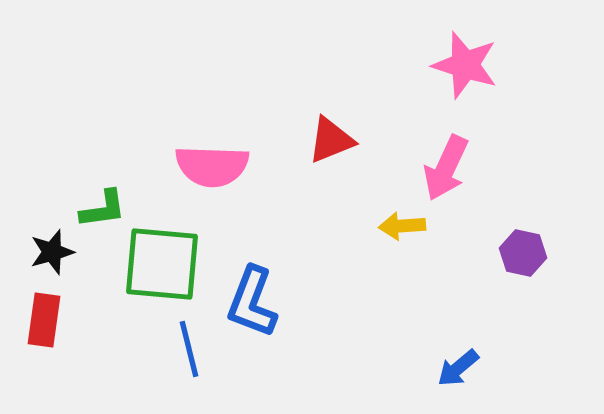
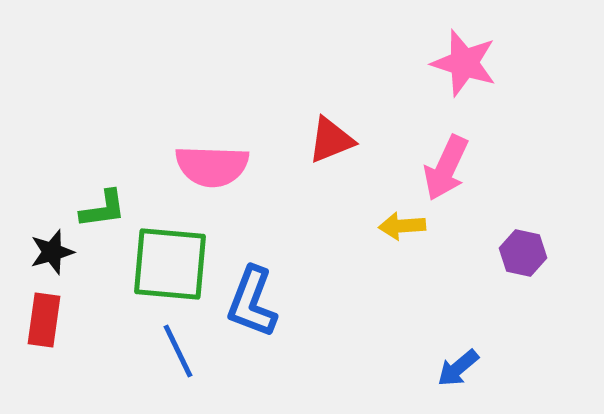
pink star: moved 1 px left, 2 px up
green square: moved 8 px right
blue line: moved 11 px left, 2 px down; rotated 12 degrees counterclockwise
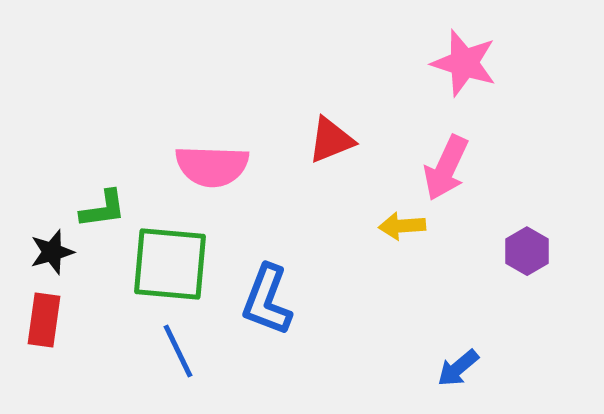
purple hexagon: moved 4 px right, 2 px up; rotated 18 degrees clockwise
blue L-shape: moved 15 px right, 2 px up
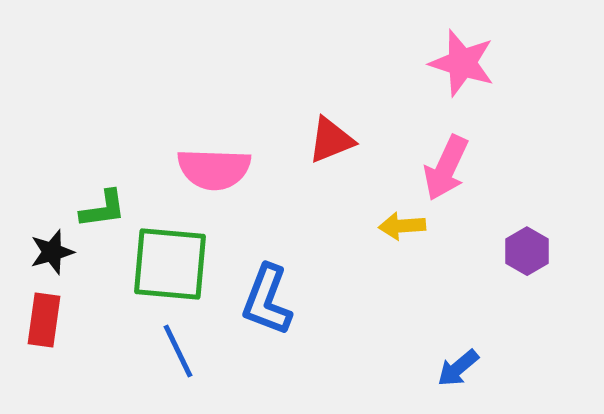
pink star: moved 2 px left
pink semicircle: moved 2 px right, 3 px down
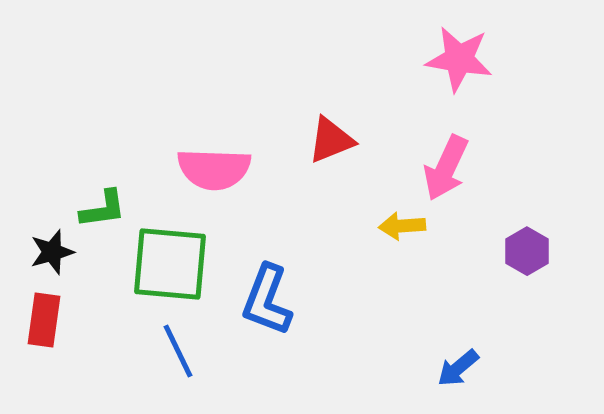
pink star: moved 3 px left, 4 px up; rotated 8 degrees counterclockwise
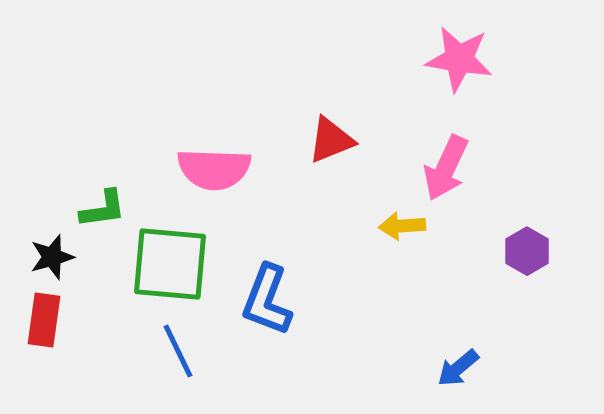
black star: moved 5 px down
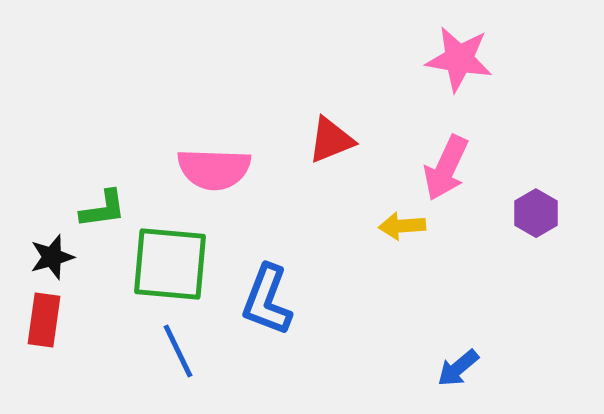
purple hexagon: moved 9 px right, 38 px up
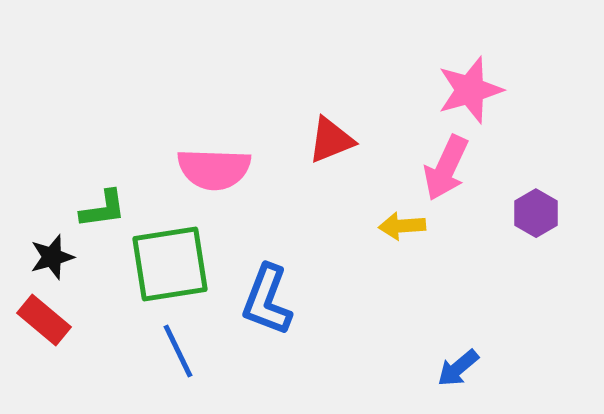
pink star: moved 11 px right, 31 px down; rotated 26 degrees counterclockwise
green square: rotated 14 degrees counterclockwise
red rectangle: rotated 58 degrees counterclockwise
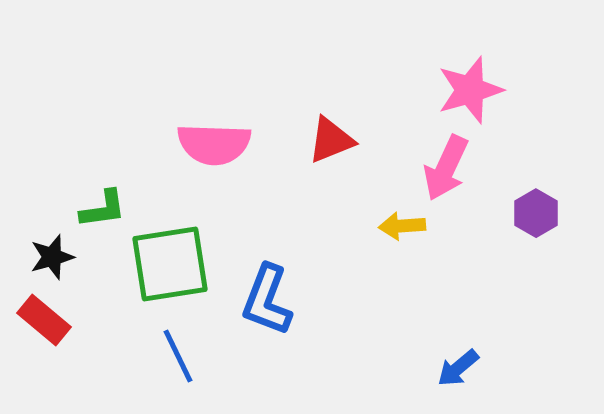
pink semicircle: moved 25 px up
blue line: moved 5 px down
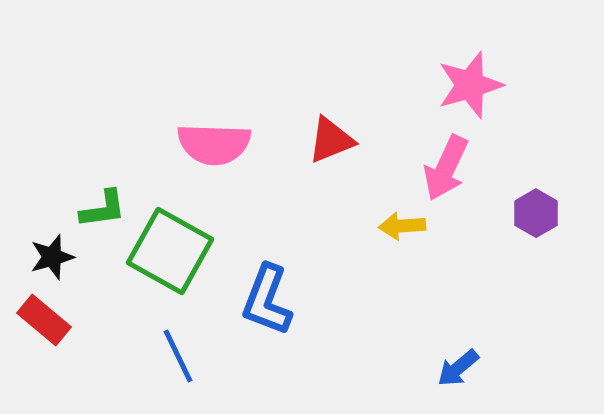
pink star: moved 5 px up
green square: moved 13 px up; rotated 38 degrees clockwise
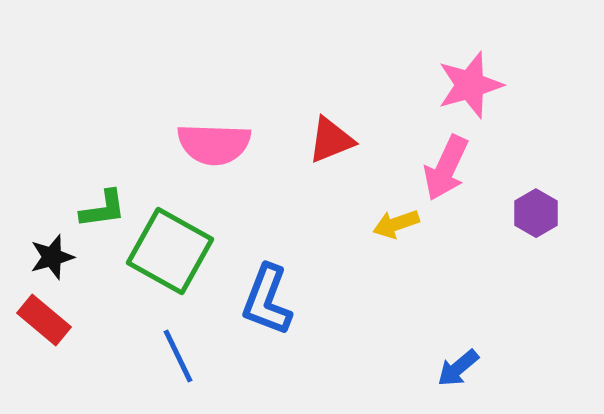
yellow arrow: moved 6 px left, 2 px up; rotated 15 degrees counterclockwise
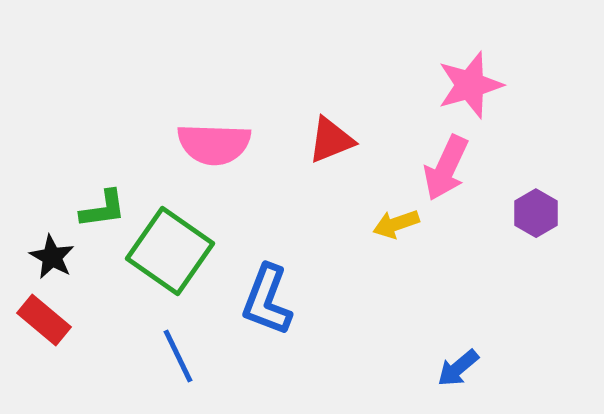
green square: rotated 6 degrees clockwise
black star: rotated 27 degrees counterclockwise
